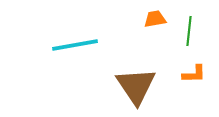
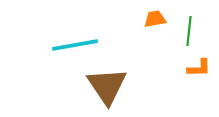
orange L-shape: moved 5 px right, 6 px up
brown triangle: moved 29 px left
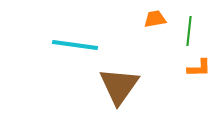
cyan line: rotated 18 degrees clockwise
brown triangle: moved 12 px right; rotated 9 degrees clockwise
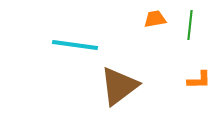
green line: moved 1 px right, 6 px up
orange L-shape: moved 12 px down
brown triangle: rotated 18 degrees clockwise
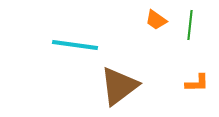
orange trapezoid: moved 1 px right, 1 px down; rotated 135 degrees counterclockwise
orange L-shape: moved 2 px left, 3 px down
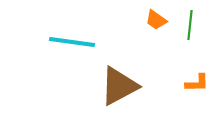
cyan line: moved 3 px left, 3 px up
brown triangle: rotated 9 degrees clockwise
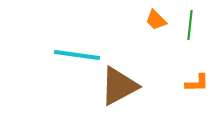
orange trapezoid: rotated 10 degrees clockwise
cyan line: moved 5 px right, 13 px down
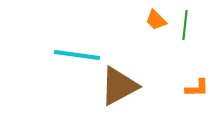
green line: moved 5 px left
orange L-shape: moved 5 px down
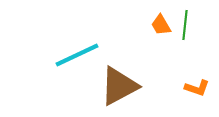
orange trapezoid: moved 5 px right, 5 px down; rotated 15 degrees clockwise
cyan line: rotated 33 degrees counterclockwise
orange L-shape: rotated 20 degrees clockwise
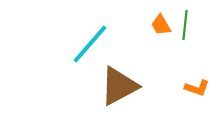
cyan line: moved 13 px right, 11 px up; rotated 24 degrees counterclockwise
